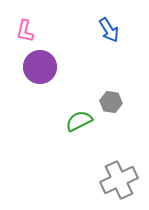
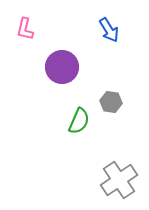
pink L-shape: moved 2 px up
purple circle: moved 22 px right
green semicircle: rotated 140 degrees clockwise
gray cross: rotated 9 degrees counterclockwise
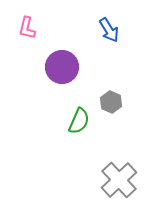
pink L-shape: moved 2 px right, 1 px up
gray hexagon: rotated 15 degrees clockwise
gray cross: rotated 9 degrees counterclockwise
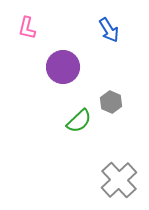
purple circle: moved 1 px right
green semicircle: rotated 24 degrees clockwise
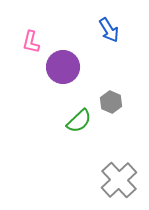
pink L-shape: moved 4 px right, 14 px down
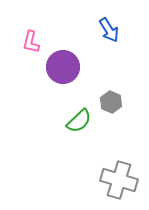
gray cross: rotated 30 degrees counterclockwise
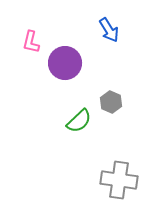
purple circle: moved 2 px right, 4 px up
gray cross: rotated 9 degrees counterclockwise
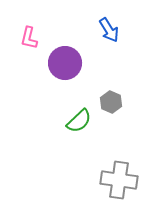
pink L-shape: moved 2 px left, 4 px up
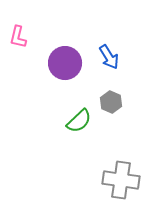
blue arrow: moved 27 px down
pink L-shape: moved 11 px left, 1 px up
gray cross: moved 2 px right
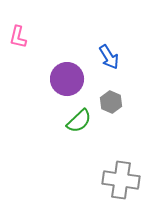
purple circle: moved 2 px right, 16 px down
